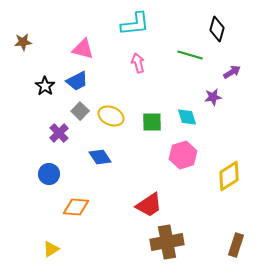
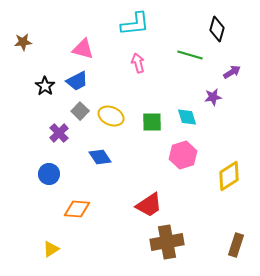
orange diamond: moved 1 px right, 2 px down
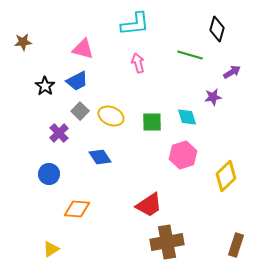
yellow diamond: moved 3 px left; rotated 12 degrees counterclockwise
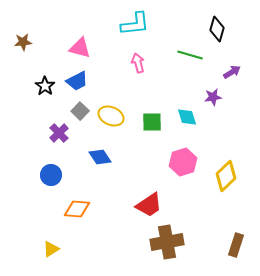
pink triangle: moved 3 px left, 1 px up
pink hexagon: moved 7 px down
blue circle: moved 2 px right, 1 px down
